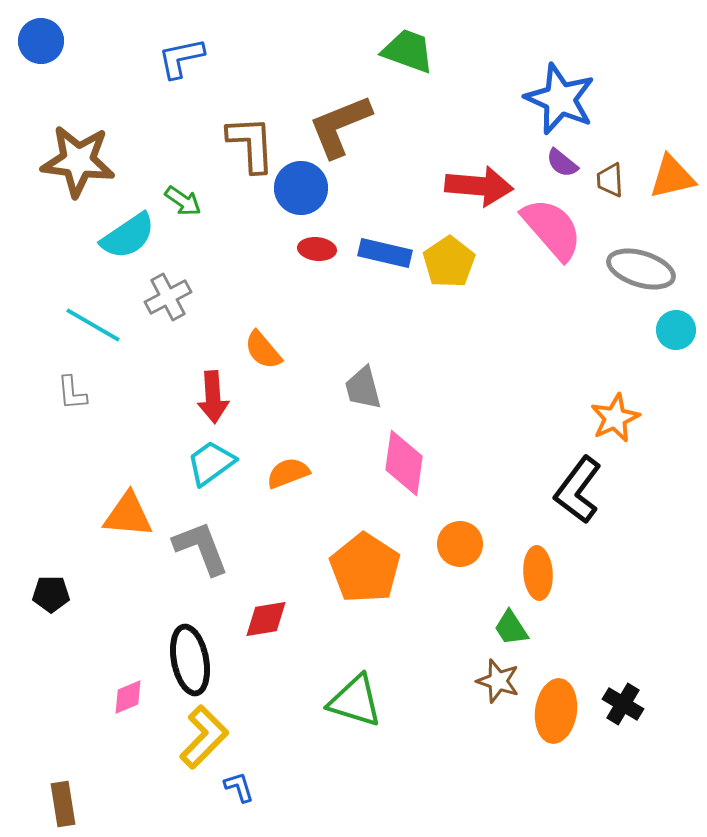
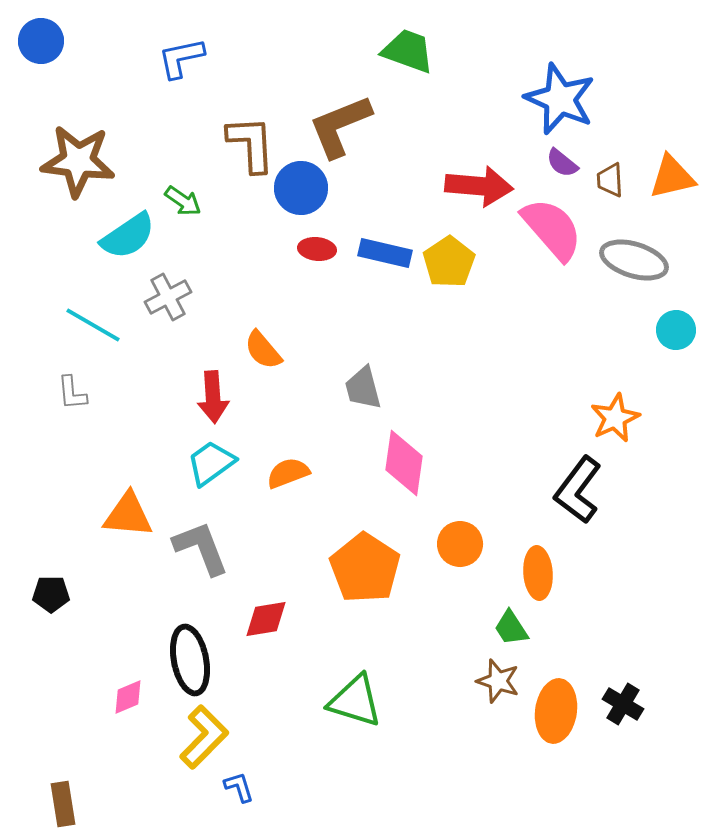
gray ellipse at (641, 269): moved 7 px left, 9 px up
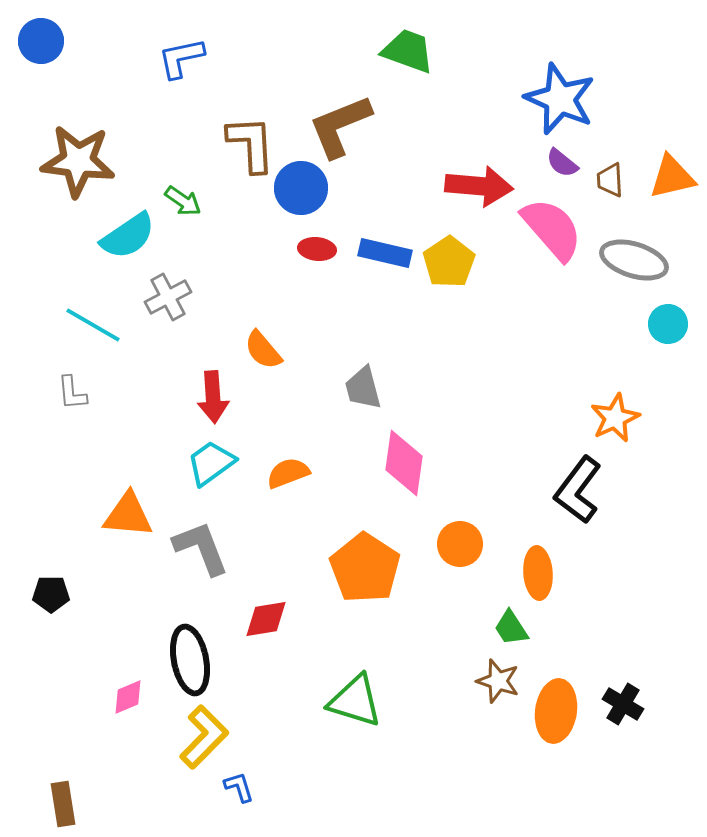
cyan circle at (676, 330): moved 8 px left, 6 px up
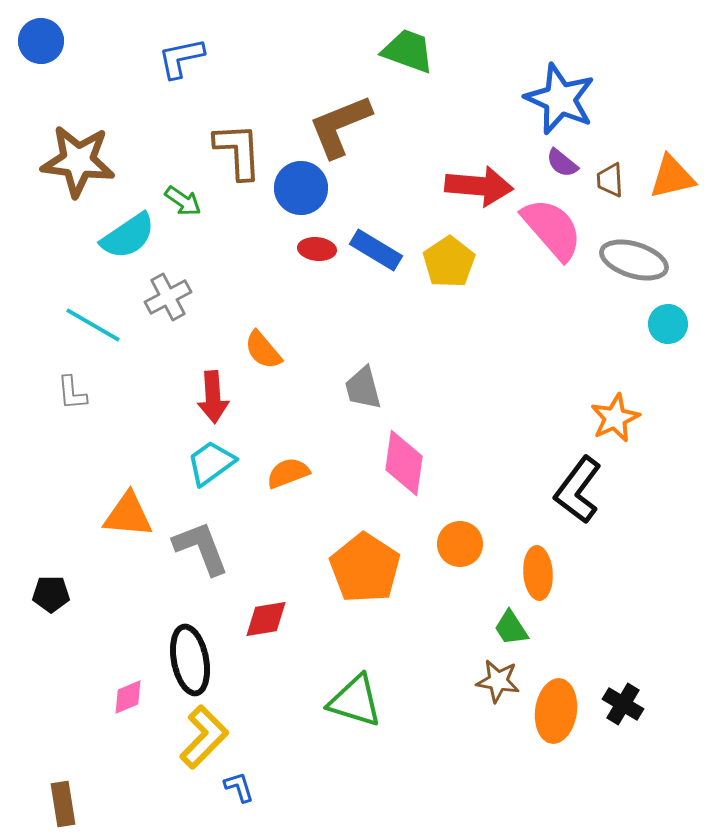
brown L-shape at (251, 144): moved 13 px left, 7 px down
blue rectangle at (385, 253): moved 9 px left, 3 px up; rotated 18 degrees clockwise
brown star at (498, 681): rotated 9 degrees counterclockwise
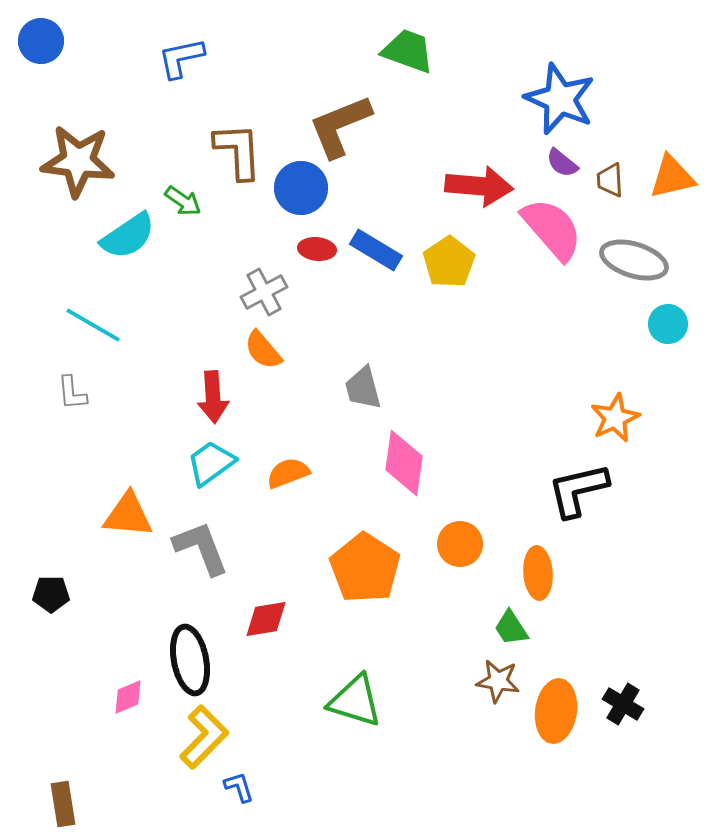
gray cross at (168, 297): moved 96 px right, 5 px up
black L-shape at (578, 490): rotated 40 degrees clockwise
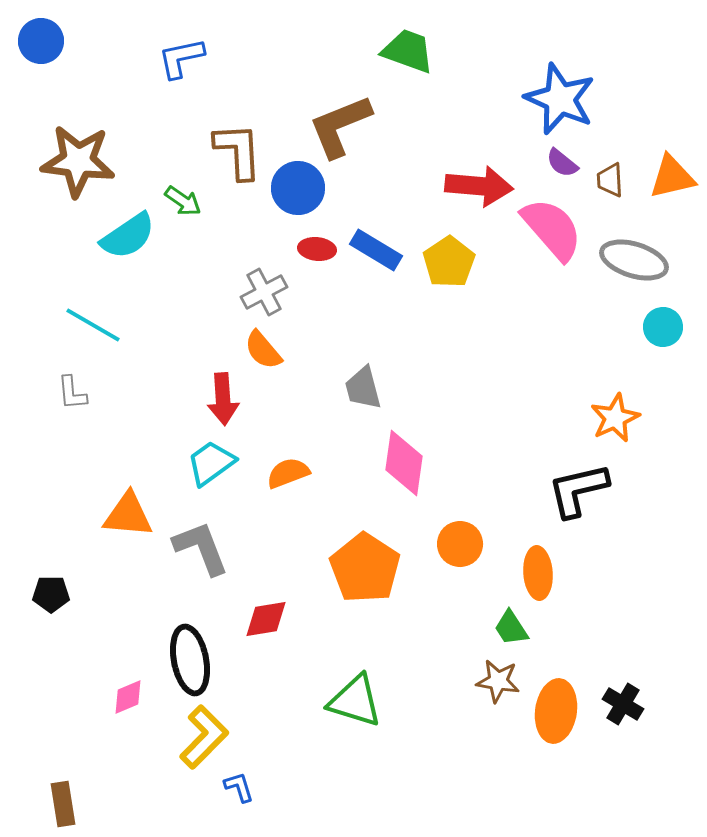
blue circle at (301, 188): moved 3 px left
cyan circle at (668, 324): moved 5 px left, 3 px down
red arrow at (213, 397): moved 10 px right, 2 px down
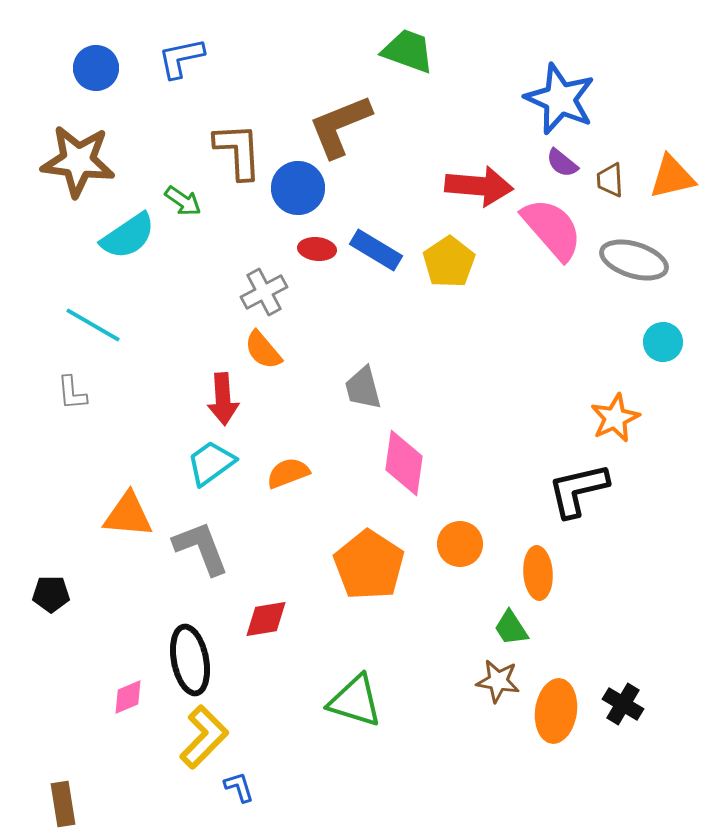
blue circle at (41, 41): moved 55 px right, 27 px down
cyan circle at (663, 327): moved 15 px down
orange pentagon at (365, 568): moved 4 px right, 3 px up
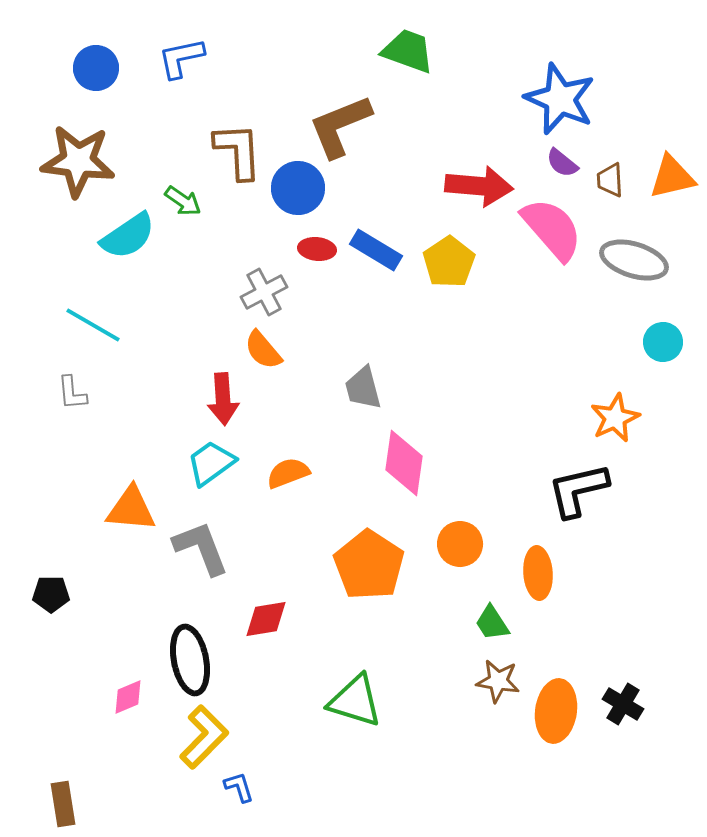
orange triangle at (128, 515): moved 3 px right, 6 px up
green trapezoid at (511, 628): moved 19 px left, 5 px up
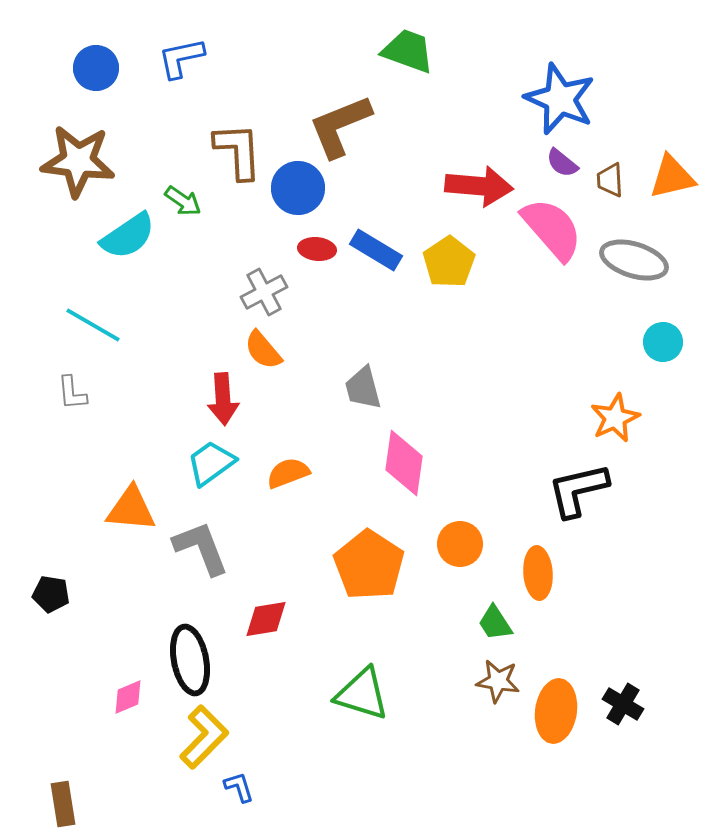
black pentagon at (51, 594): rotated 9 degrees clockwise
green trapezoid at (492, 623): moved 3 px right
green triangle at (355, 701): moved 7 px right, 7 px up
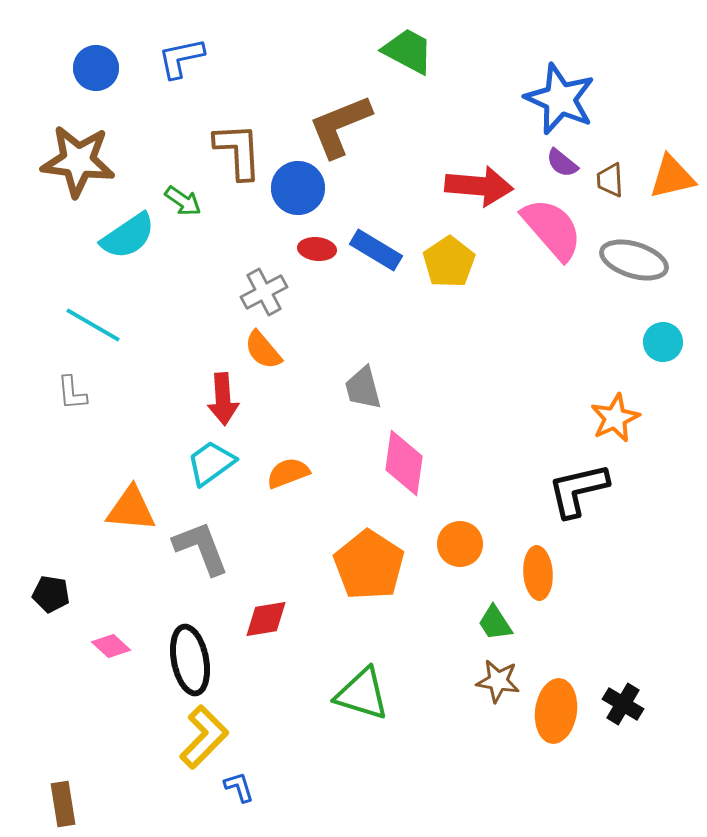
green trapezoid at (408, 51): rotated 8 degrees clockwise
pink diamond at (128, 697): moved 17 px left, 51 px up; rotated 66 degrees clockwise
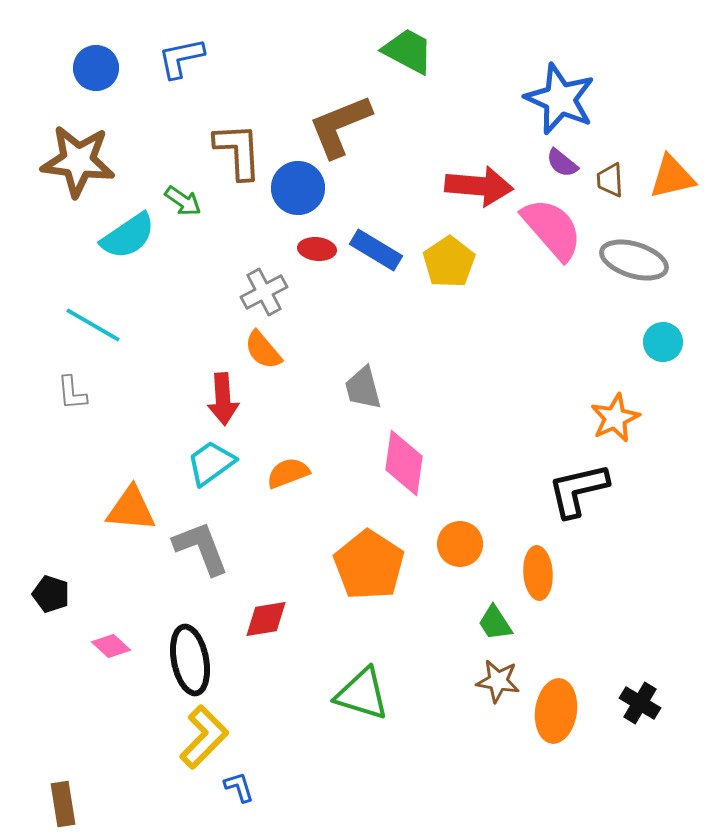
black pentagon at (51, 594): rotated 9 degrees clockwise
black cross at (623, 704): moved 17 px right, 1 px up
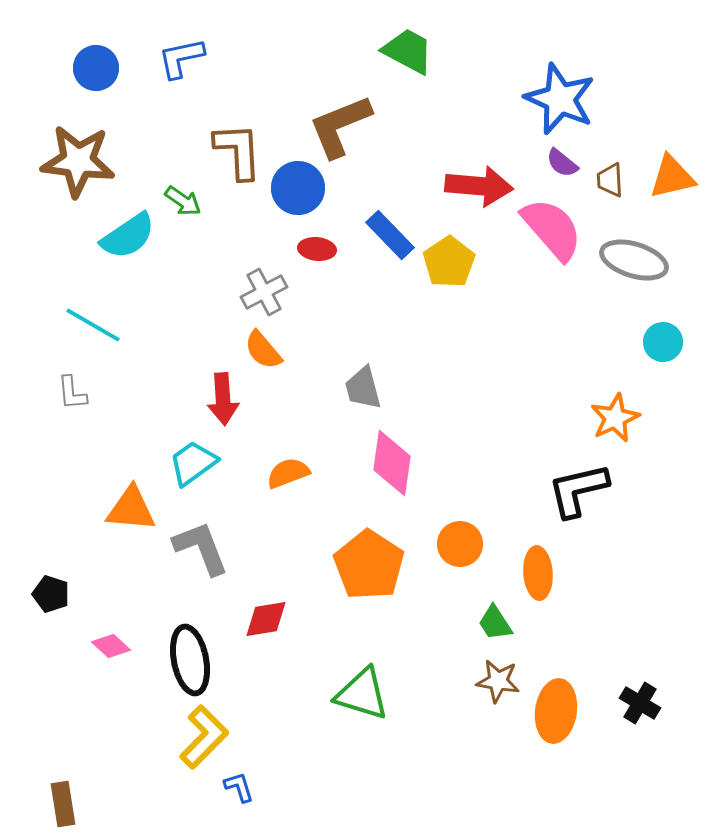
blue rectangle at (376, 250): moved 14 px right, 15 px up; rotated 15 degrees clockwise
cyan trapezoid at (211, 463): moved 18 px left
pink diamond at (404, 463): moved 12 px left
